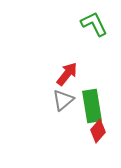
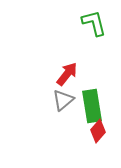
green L-shape: moved 1 px up; rotated 12 degrees clockwise
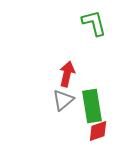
red arrow: rotated 25 degrees counterclockwise
red diamond: rotated 30 degrees clockwise
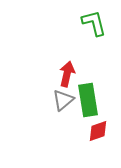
green rectangle: moved 4 px left, 6 px up
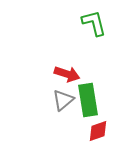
red arrow: rotated 95 degrees clockwise
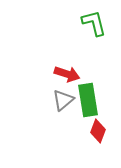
red diamond: rotated 50 degrees counterclockwise
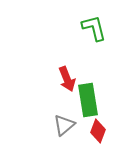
green L-shape: moved 5 px down
red arrow: moved 5 px down; rotated 50 degrees clockwise
gray triangle: moved 1 px right, 25 px down
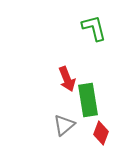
red diamond: moved 3 px right, 2 px down
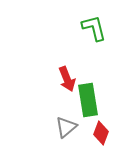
gray triangle: moved 2 px right, 2 px down
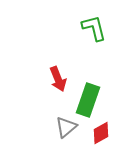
red arrow: moved 9 px left
green rectangle: rotated 28 degrees clockwise
red diamond: rotated 40 degrees clockwise
